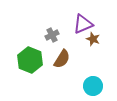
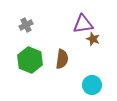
purple triangle: rotated 15 degrees clockwise
gray cross: moved 26 px left, 10 px up
brown semicircle: rotated 24 degrees counterclockwise
cyan circle: moved 1 px left, 1 px up
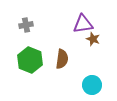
gray cross: rotated 16 degrees clockwise
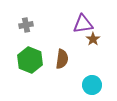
brown star: rotated 16 degrees clockwise
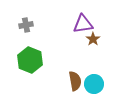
brown semicircle: moved 13 px right, 22 px down; rotated 18 degrees counterclockwise
cyan circle: moved 2 px right, 1 px up
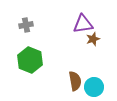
brown star: rotated 16 degrees clockwise
cyan circle: moved 3 px down
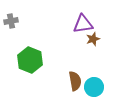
gray cross: moved 15 px left, 4 px up
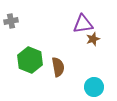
brown semicircle: moved 17 px left, 14 px up
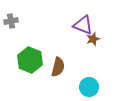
purple triangle: moved 1 px down; rotated 30 degrees clockwise
brown semicircle: rotated 24 degrees clockwise
cyan circle: moved 5 px left
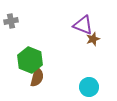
brown semicircle: moved 21 px left, 10 px down
